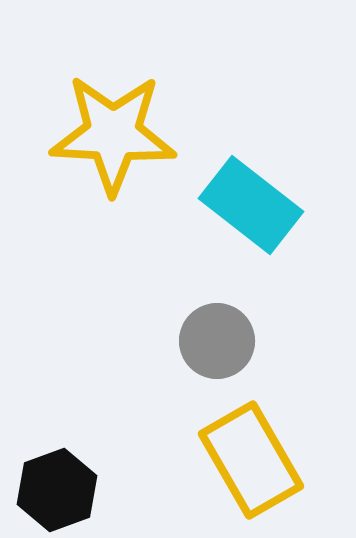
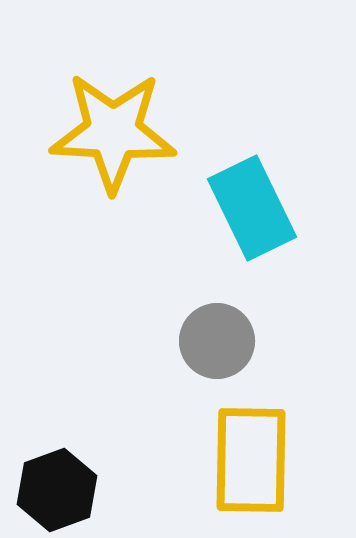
yellow star: moved 2 px up
cyan rectangle: moved 1 px right, 3 px down; rotated 26 degrees clockwise
yellow rectangle: rotated 31 degrees clockwise
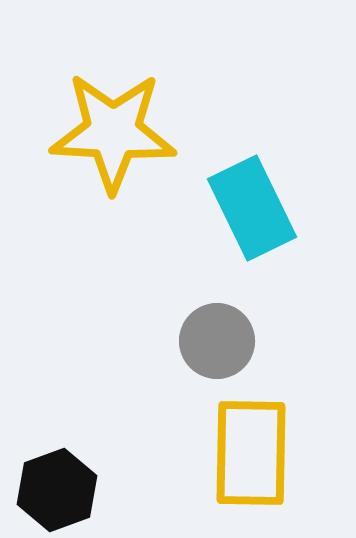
yellow rectangle: moved 7 px up
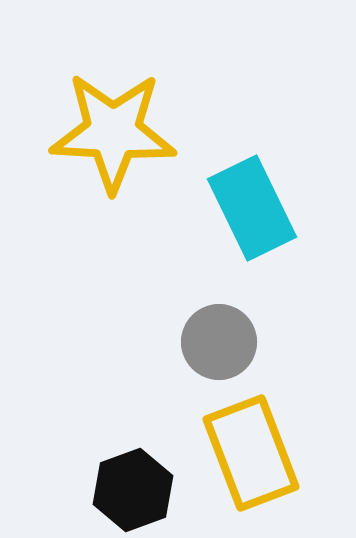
gray circle: moved 2 px right, 1 px down
yellow rectangle: rotated 22 degrees counterclockwise
black hexagon: moved 76 px right
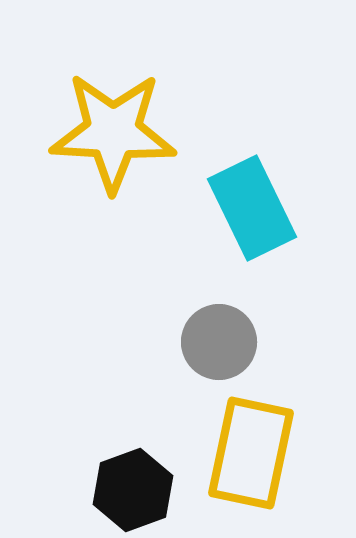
yellow rectangle: rotated 33 degrees clockwise
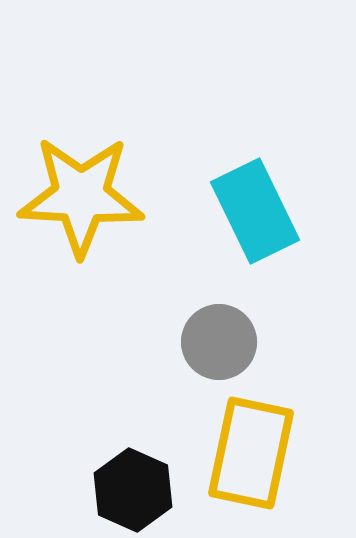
yellow star: moved 32 px left, 64 px down
cyan rectangle: moved 3 px right, 3 px down
black hexagon: rotated 16 degrees counterclockwise
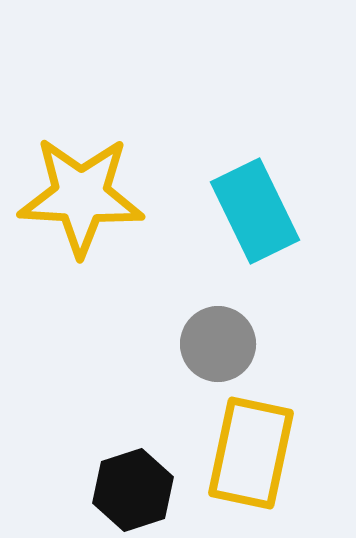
gray circle: moved 1 px left, 2 px down
black hexagon: rotated 18 degrees clockwise
